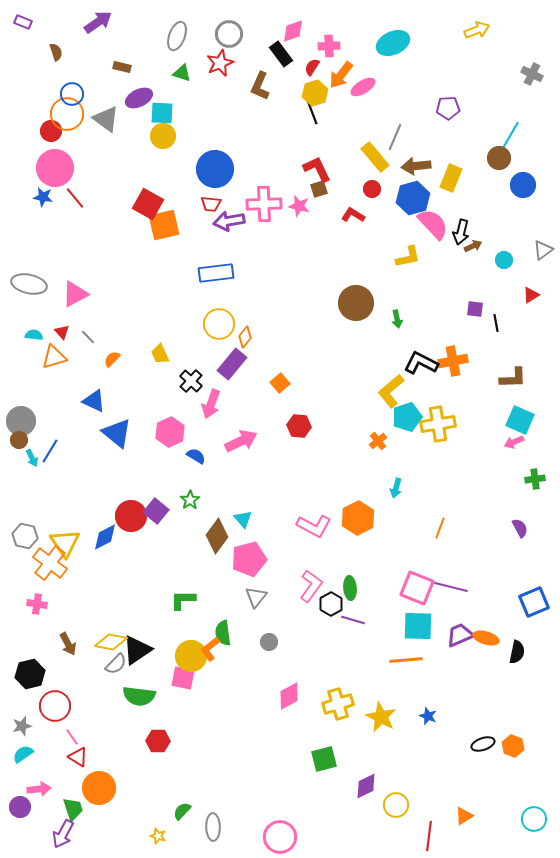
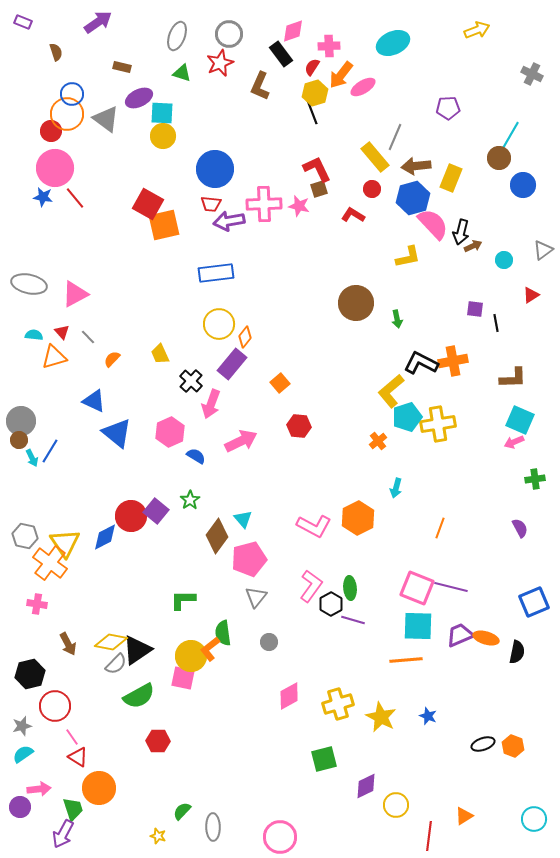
green semicircle at (139, 696): rotated 36 degrees counterclockwise
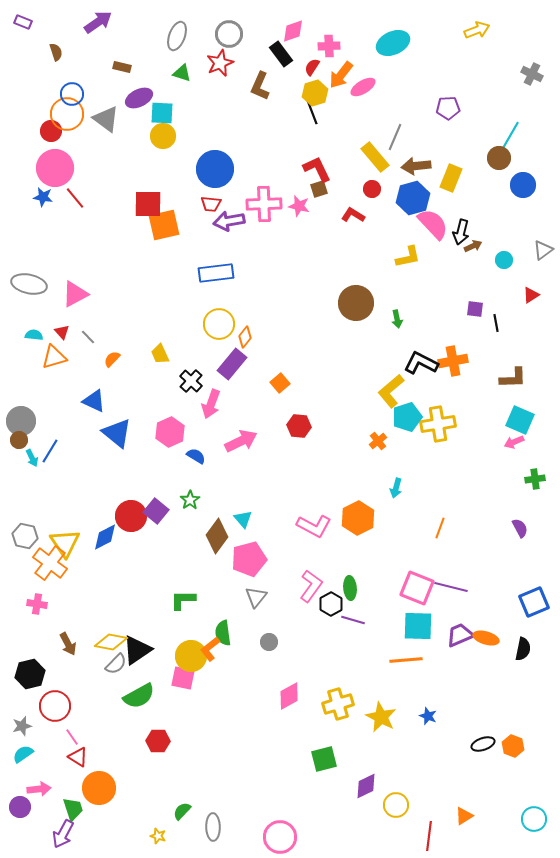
red square at (148, 204): rotated 28 degrees counterclockwise
black semicircle at (517, 652): moved 6 px right, 3 px up
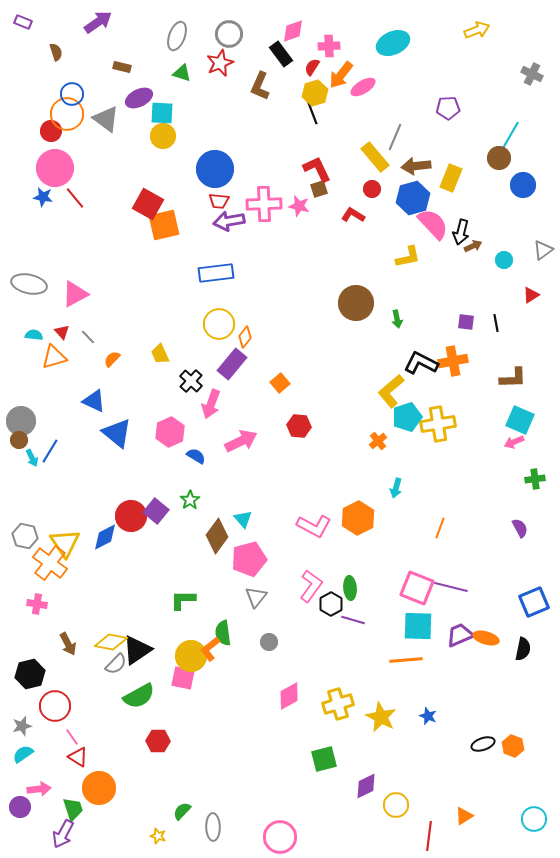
red square at (148, 204): rotated 28 degrees clockwise
red trapezoid at (211, 204): moved 8 px right, 3 px up
purple square at (475, 309): moved 9 px left, 13 px down
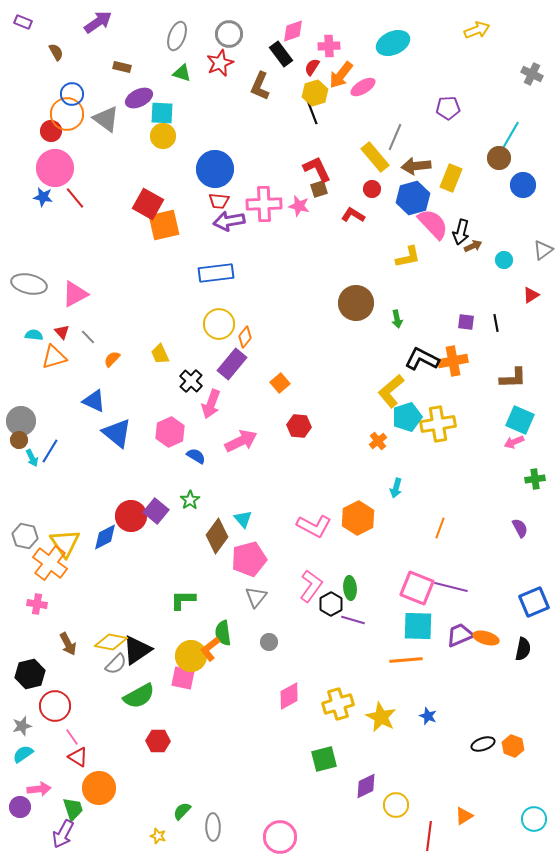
brown semicircle at (56, 52): rotated 12 degrees counterclockwise
black L-shape at (421, 363): moved 1 px right, 4 px up
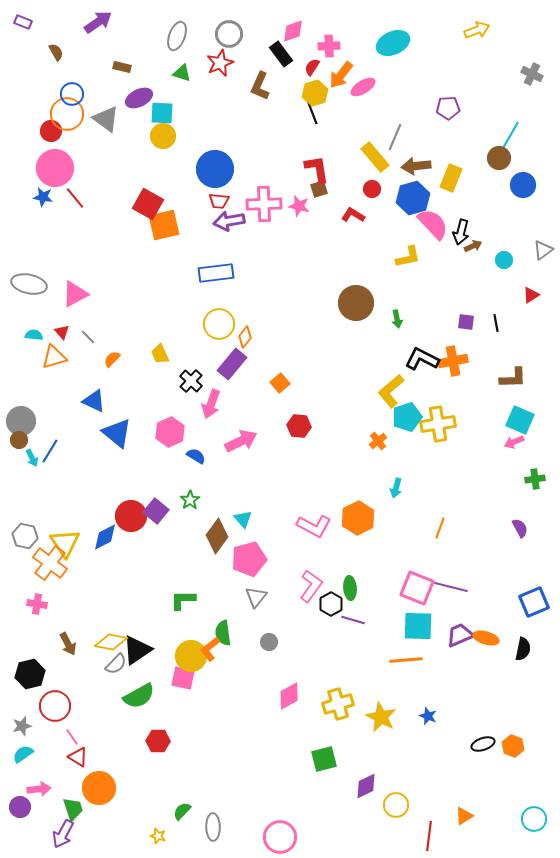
red L-shape at (317, 169): rotated 16 degrees clockwise
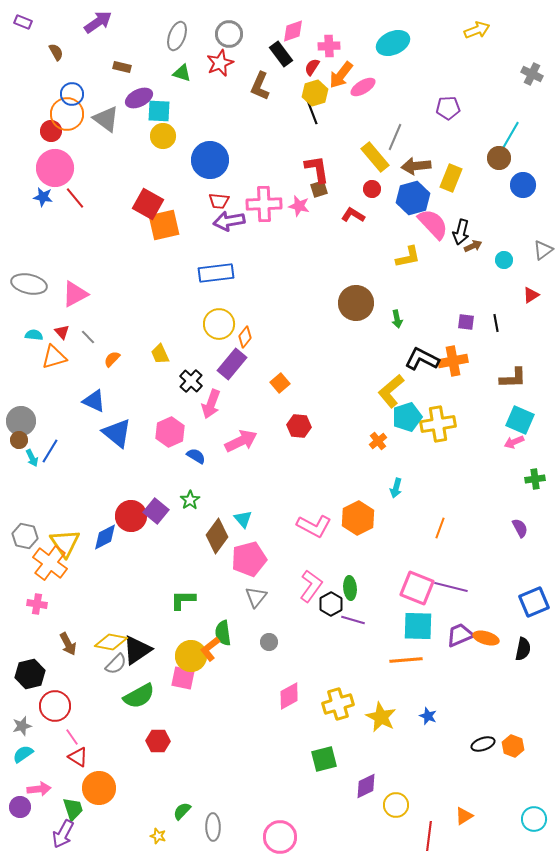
cyan square at (162, 113): moved 3 px left, 2 px up
blue circle at (215, 169): moved 5 px left, 9 px up
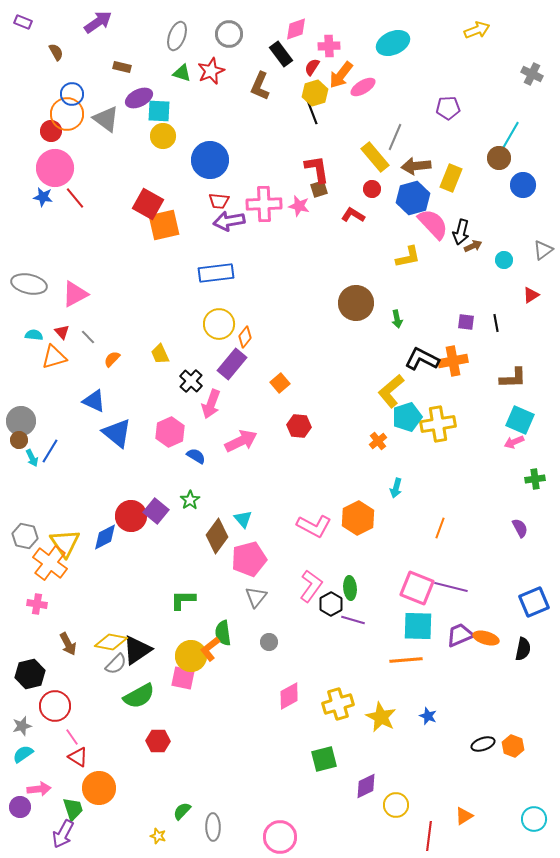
pink diamond at (293, 31): moved 3 px right, 2 px up
red star at (220, 63): moved 9 px left, 8 px down
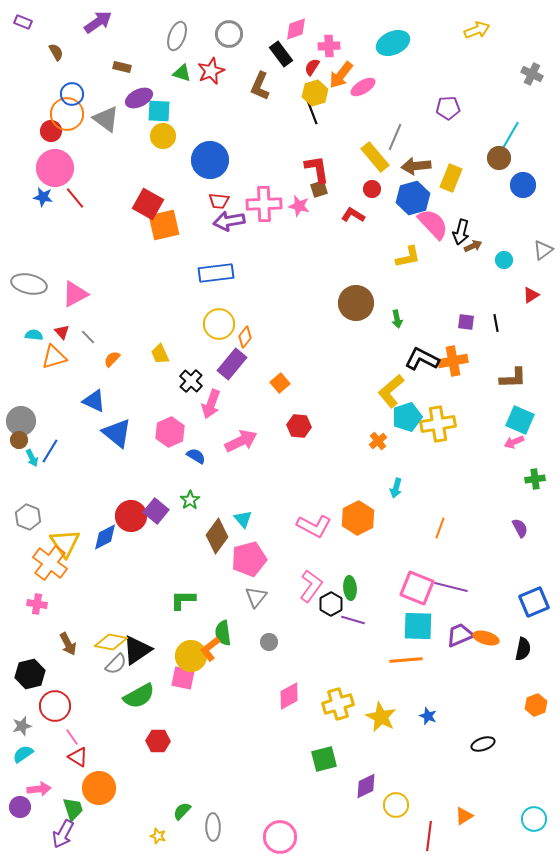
gray hexagon at (25, 536): moved 3 px right, 19 px up; rotated 10 degrees clockwise
orange hexagon at (513, 746): moved 23 px right, 41 px up; rotated 20 degrees clockwise
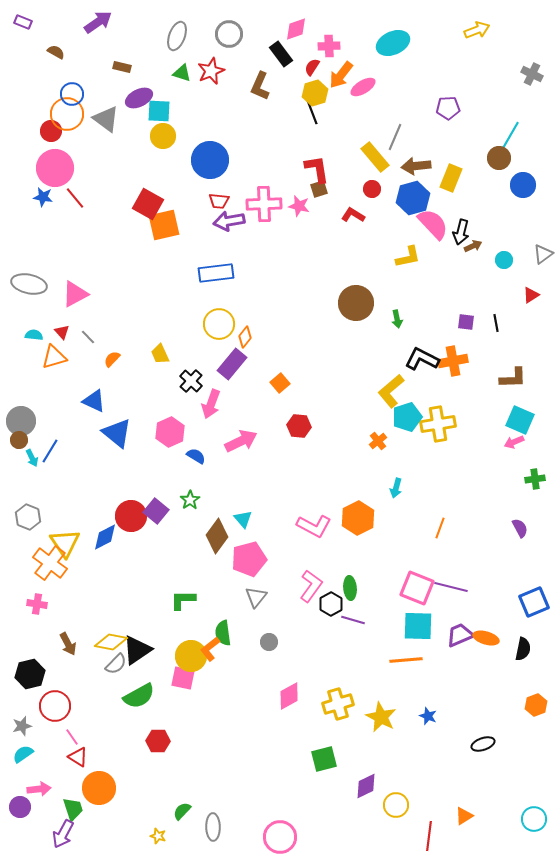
brown semicircle at (56, 52): rotated 30 degrees counterclockwise
gray triangle at (543, 250): moved 4 px down
